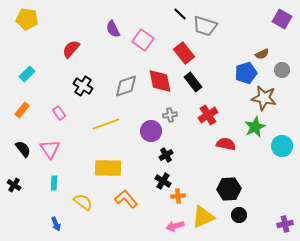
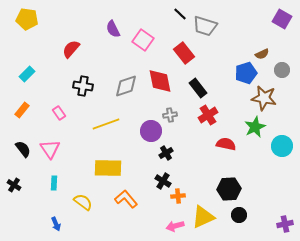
black rectangle at (193, 82): moved 5 px right, 6 px down
black cross at (83, 86): rotated 24 degrees counterclockwise
black cross at (166, 155): moved 2 px up
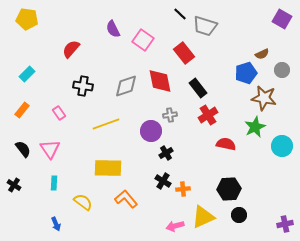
orange cross at (178, 196): moved 5 px right, 7 px up
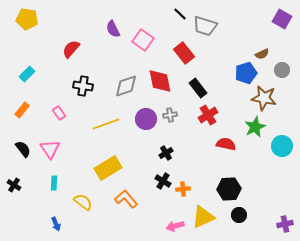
purple circle at (151, 131): moved 5 px left, 12 px up
yellow rectangle at (108, 168): rotated 32 degrees counterclockwise
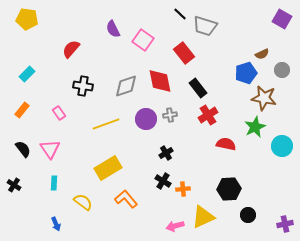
black circle at (239, 215): moved 9 px right
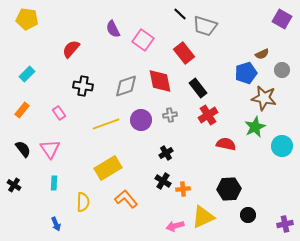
purple circle at (146, 119): moved 5 px left, 1 px down
yellow semicircle at (83, 202): rotated 54 degrees clockwise
